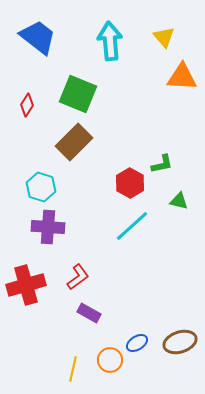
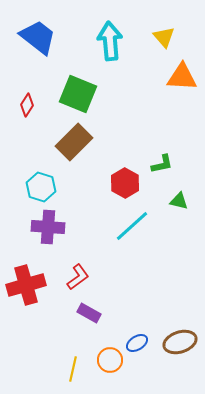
red hexagon: moved 5 px left
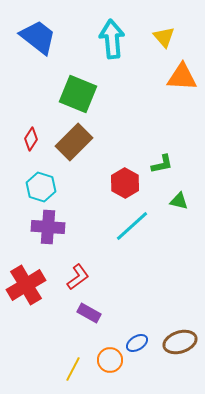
cyan arrow: moved 2 px right, 2 px up
red diamond: moved 4 px right, 34 px down
red cross: rotated 15 degrees counterclockwise
yellow line: rotated 15 degrees clockwise
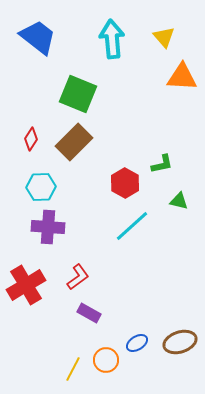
cyan hexagon: rotated 20 degrees counterclockwise
orange circle: moved 4 px left
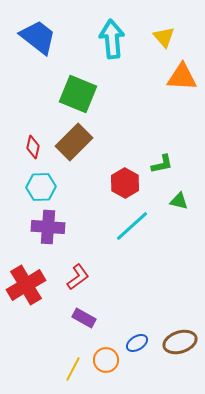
red diamond: moved 2 px right, 8 px down; rotated 20 degrees counterclockwise
purple rectangle: moved 5 px left, 5 px down
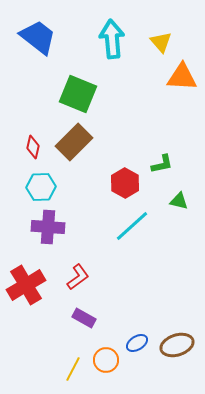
yellow triangle: moved 3 px left, 5 px down
brown ellipse: moved 3 px left, 3 px down
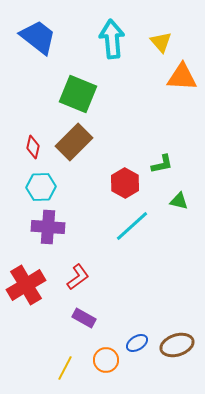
yellow line: moved 8 px left, 1 px up
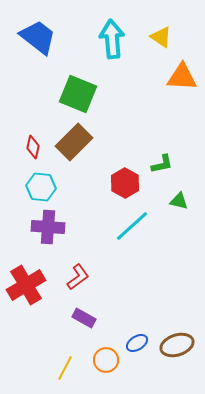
yellow triangle: moved 5 px up; rotated 15 degrees counterclockwise
cyan hexagon: rotated 8 degrees clockwise
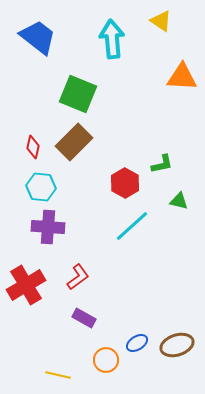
yellow triangle: moved 16 px up
yellow line: moved 7 px left, 7 px down; rotated 75 degrees clockwise
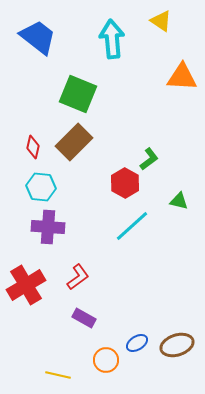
green L-shape: moved 13 px left, 5 px up; rotated 25 degrees counterclockwise
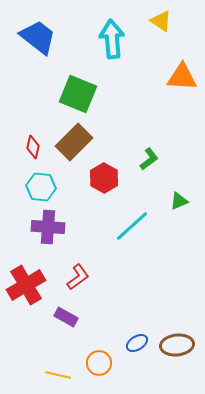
red hexagon: moved 21 px left, 5 px up
green triangle: rotated 36 degrees counterclockwise
purple rectangle: moved 18 px left, 1 px up
brown ellipse: rotated 12 degrees clockwise
orange circle: moved 7 px left, 3 px down
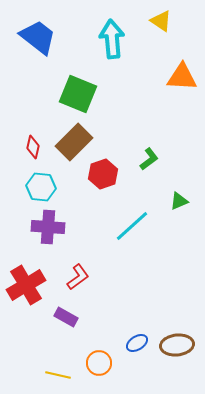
red hexagon: moved 1 px left, 4 px up; rotated 12 degrees clockwise
